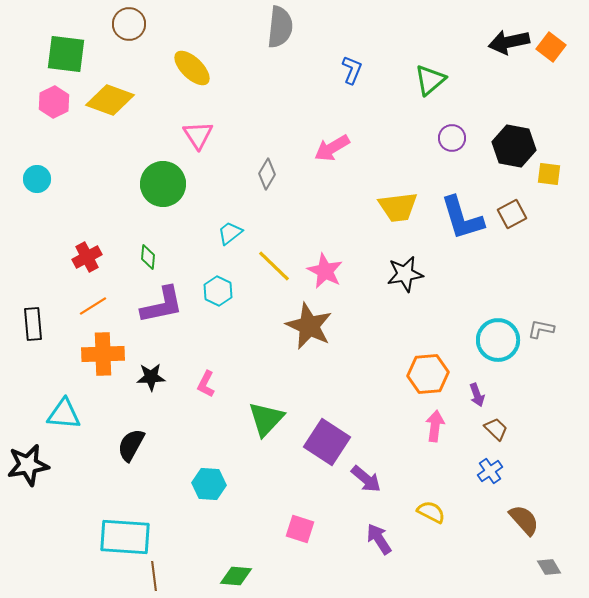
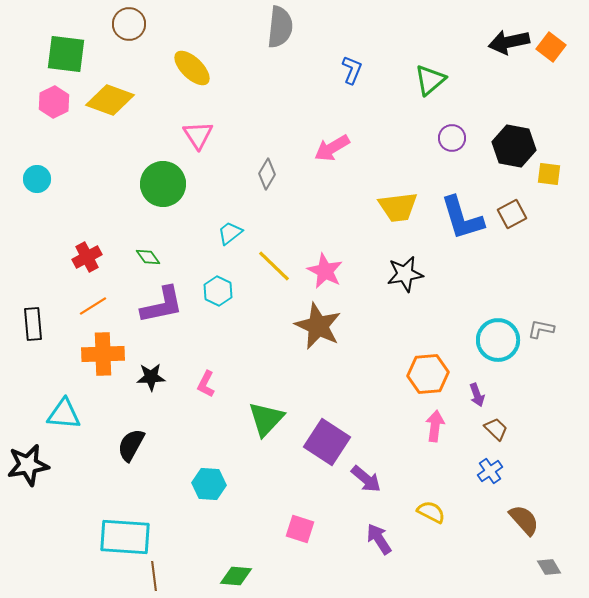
green diamond at (148, 257): rotated 40 degrees counterclockwise
brown star at (309, 326): moved 9 px right
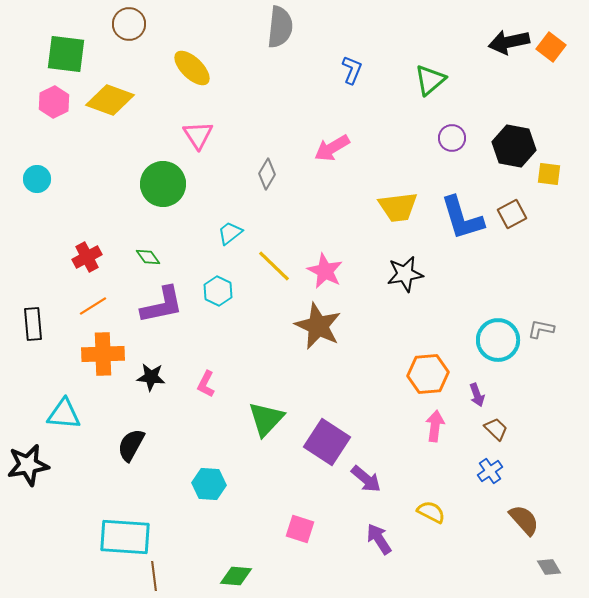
black star at (151, 377): rotated 8 degrees clockwise
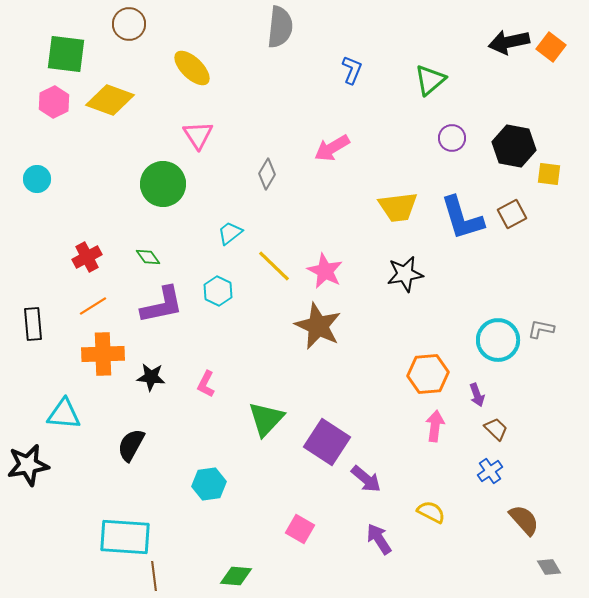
cyan hexagon at (209, 484): rotated 12 degrees counterclockwise
pink square at (300, 529): rotated 12 degrees clockwise
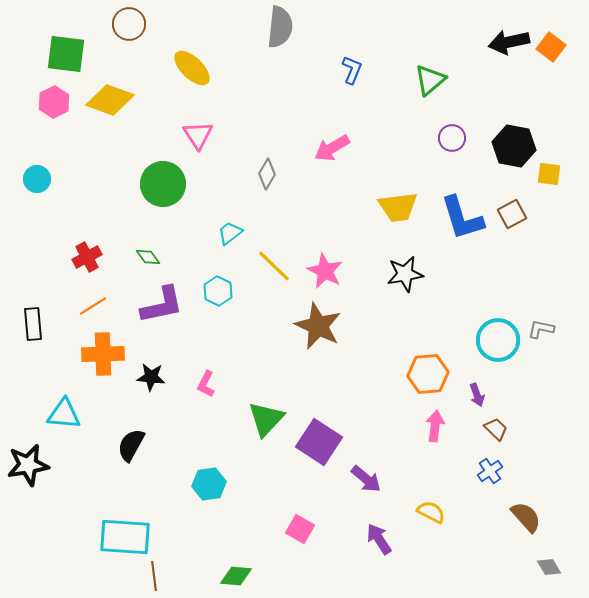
purple square at (327, 442): moved 8 px left
brown semicircle at (524, 520): moved 2 px right, 3 px up
